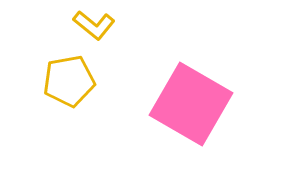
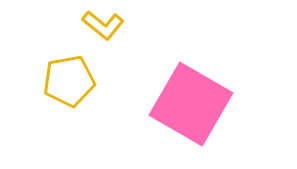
yellow L-shape: moved 9 px right
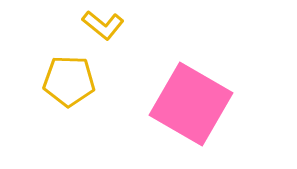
yellow pentagon: rotated 12 degrees clockwise
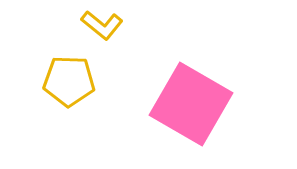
yellow L-shape: moved 1 px left
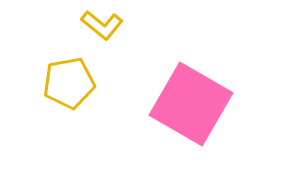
yellow pentagon: moved 2 px down; rotated 12 degrees counterclockwise
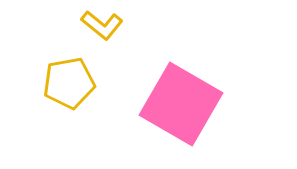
pink square: moved 10 px left
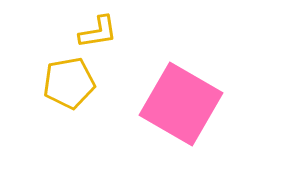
yellow L-shape: moved 4 px left, 7 px down; rotated 48 degrees counterclockwise
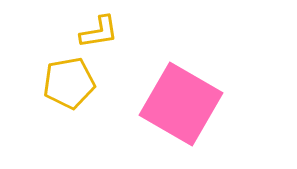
yellow L-shape: moved 1 px right
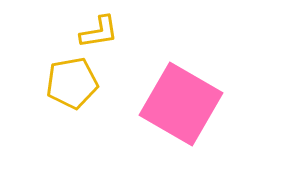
yellow pentagon: moved 3 px right
